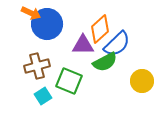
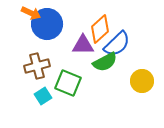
green square: moved 1 px left, 2 px down
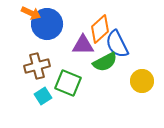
blue semicircle: rotated 108 degrees clockwise
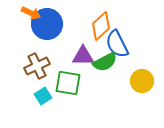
orange diamond: moved 1 px right, 3 px up
purple triangle: moved 11 px down
brown cross: rotated 10 degrees counterclockwise
green square: rotated 12 degrees counterclockwise
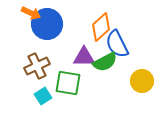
orange diamond: moved 1 px down
purple triangle: moved 1 px right, 1 px down
